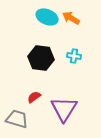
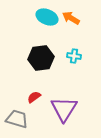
black hexagon: rotated 15 degrees counterclockwise
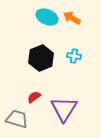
orange arrow: moved 1 px right
black hexagon: rotated 15 degrees counterclockwise
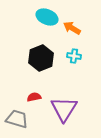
orange arrow: moved 10 px down
red semicircle: rotated 24 degrees clockwise
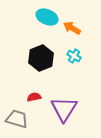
cyan cross: rotated 24 degrees clockwise
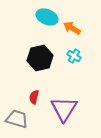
black hexagon: moved 1 px left; rotated 10 degrees clockwise
red semicircle: rotated 64 degrees counterclockwise
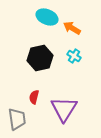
gray trapezoid: rotated 65 degrees clockwise
